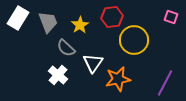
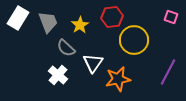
purple line: moved 3 px right, 11 px up
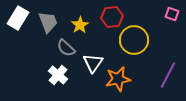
pink square: moved 1 px right, 3 px up
purple line: moved 3 px down
